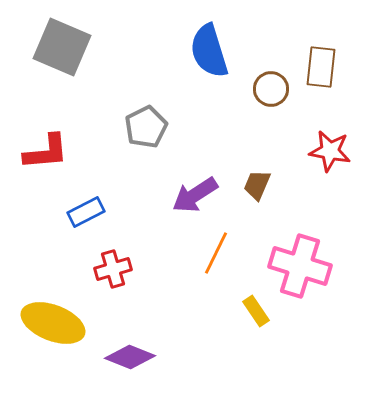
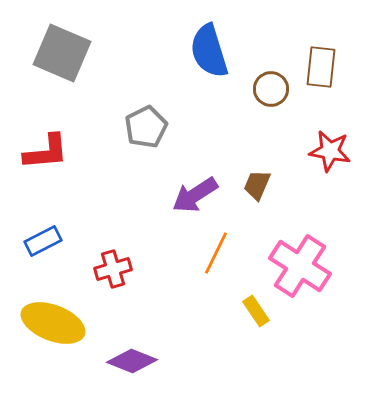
gray square: moved 6 px down
blue rectangle: moved 43 px left, 29 px down
pink cross: rotated 16 degrees clockwise
purple diamond: moved 2 px right, 4 px down
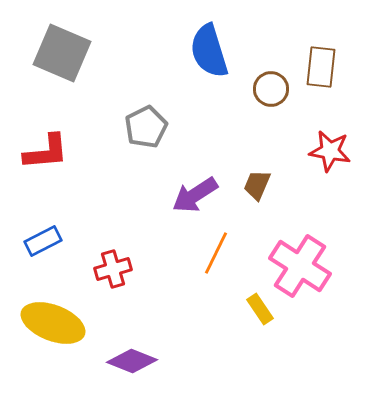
yellow rectangle: moved 4 px right, 2 px up
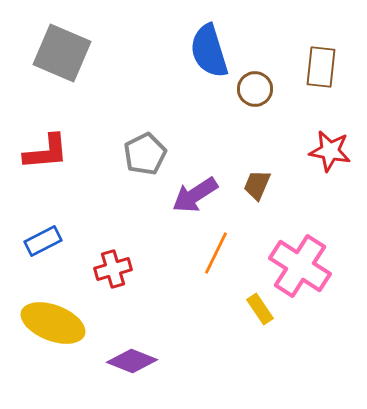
brown circle: moved 16 px left
gray pentagon: moved 1 px left, 27 px down
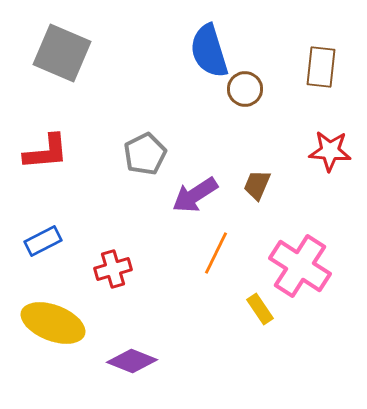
brown circle: moved 10 px left
red star: rotated 6 degrees counterclockwise
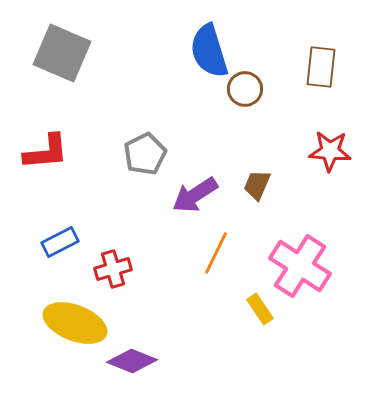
blue rectangle: moved 17 px right, 1 px down
yellow ellipse: moved 22 px right
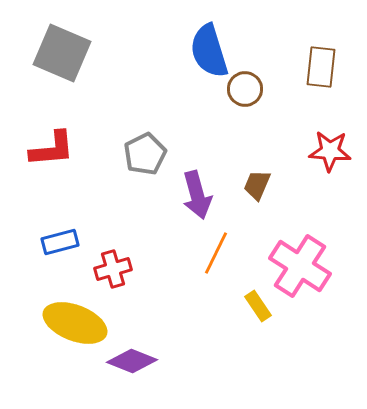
red L-shape: moved 6 px right, 3 px up
purple arrow: moved 2 px right; rotated 72 degrees counterclockwise
blue rectangle: rotated 12 degrees clockwise
yellow rectangle: moved 2 px left, 3 px up
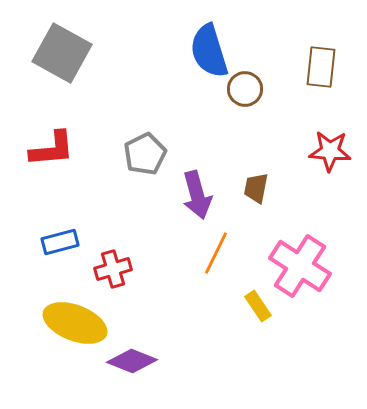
gray square: rotated 6 degrees clockwise
brown trapezoid: moved 1 px left, 3 px down; rotated 12 degrees counterclockwise
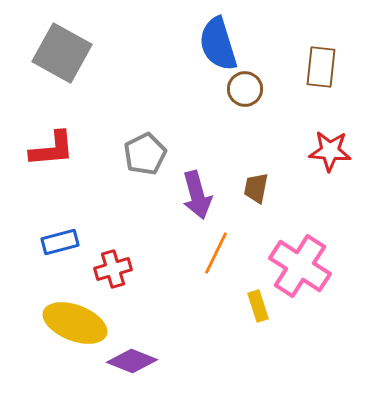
blue semicircle: moved 9 px right, 7 px up
yellow rectangle: rotated 16 degrees clockwise
